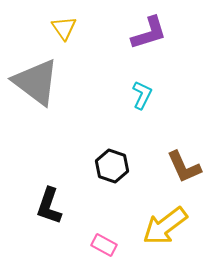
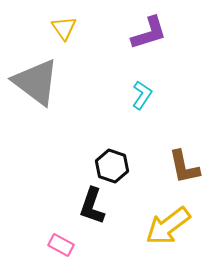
cyan L-shape: rotated 8 degrees clockwise
brown L-shape: rotated 12 degrees clockwise
black L-shape: moved 43 px right
yellow arrow: moved 3 px right
pink rectangle: moved 43 px left
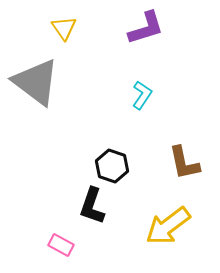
purple L-shape: moved 3 px left, 5 px up
brown L-shape: moved 4 px up
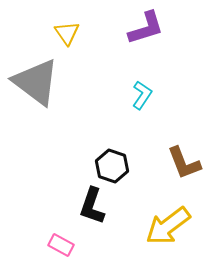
yellow triangle: moved 3 px right, 5 px down
brown L-shape: rotated 9 degrees counterclockwise
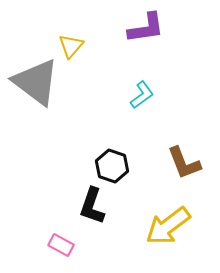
purple L-shape: rotated 9 degrees clockwise
yellow triangle: moved 4 px right, 13 px down; rotated 16 degrees clockwise
cyan L-shape: rotated 20 degrees clockwise
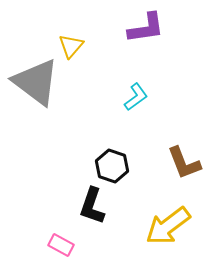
cyan L-shape: moved 6 px left, 2 px down
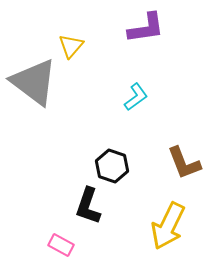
gray triangle: moved 2 px left
black L-shape: moved 4 px left
yellow arrow: rotated 27 degrees counterclockwise
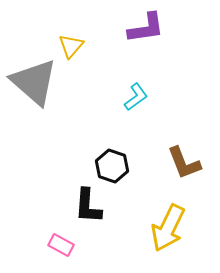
gray triangle: rotated 4 degrees clockwise
black L-shape: rotated 15 degrees counterclockwise
yellow arrow: moved 2 px down
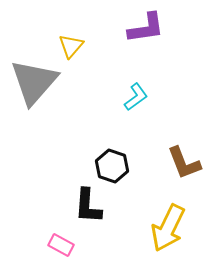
gray triangle: rotated 30 degrees clockwise
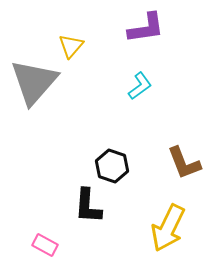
cyan L-shape: moved 4 px right, 11 px up
pink rectangle: moved 16 px left
